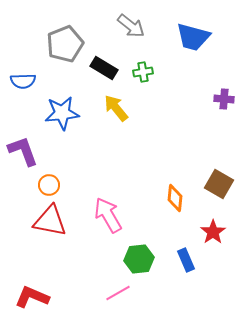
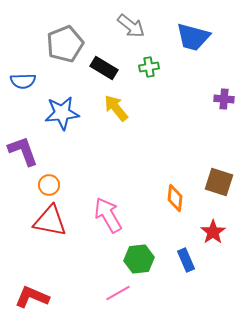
green cross: moved 6 px right, 5 px up
brown square: moved 2 px up; rotated 12 degrees counterclockwise
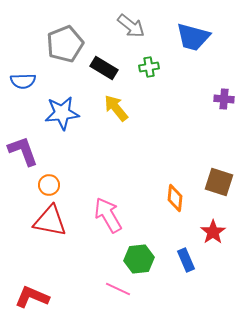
pink line: moved 4 px up; rotated 55 degrees clockwise
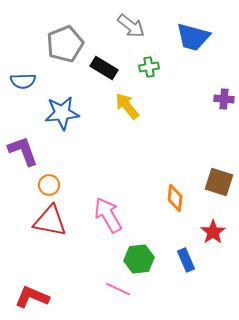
yellow arrow: moved 11 px right, 2 px up
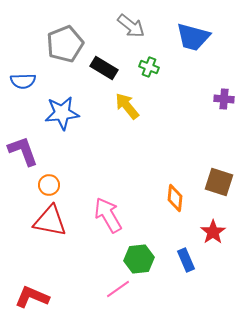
green cross: rotated 30 degrees clockwise
pink line: rotated 60 degrees counterclockwise
